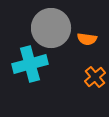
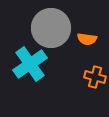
cyan cross: rotated 20 degrees counterclockwise
orange cross: rotated 35 degrees counterclockwise
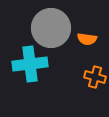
cyan cross: rotated 28 degrees clockwise
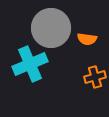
cyan cross: rotated 16 degrees counterclockwise
orange cross: rotated 30 degrees counterclockwise
